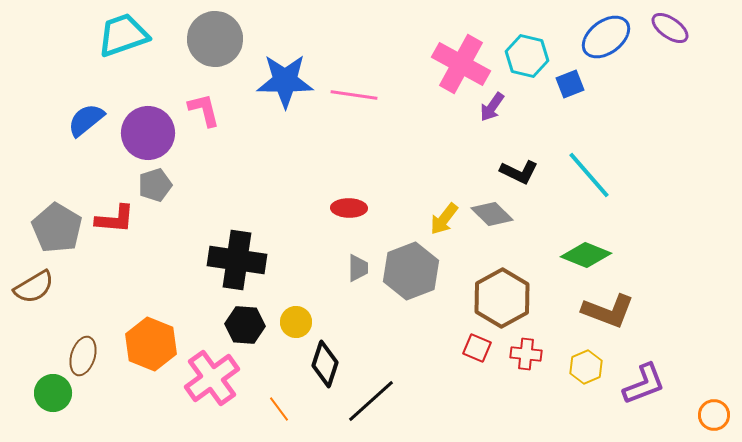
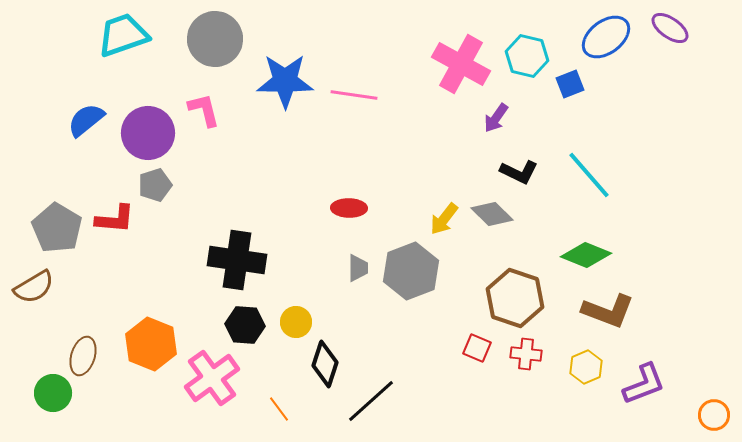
purple arrow at (492, 107): moved 4 px right, 11 px down
brown hexagon at (502, 298): moved 13 px right; rotated 12 degrees counterclockwise
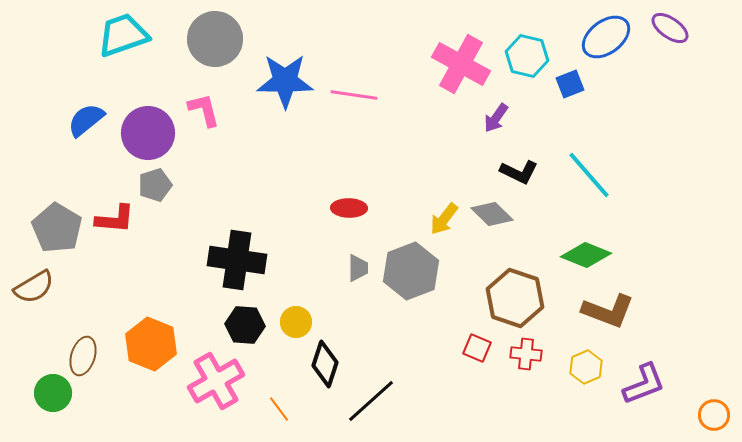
pink cross at (212, 378): moved 4 px right, 3 px down; rotated 6 degrees clockwise
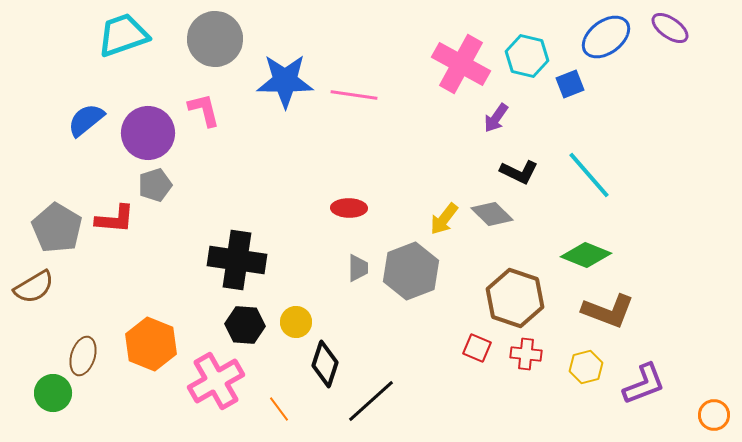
yellow hexagon at (586, 367): rotated 8 degrees clockwise
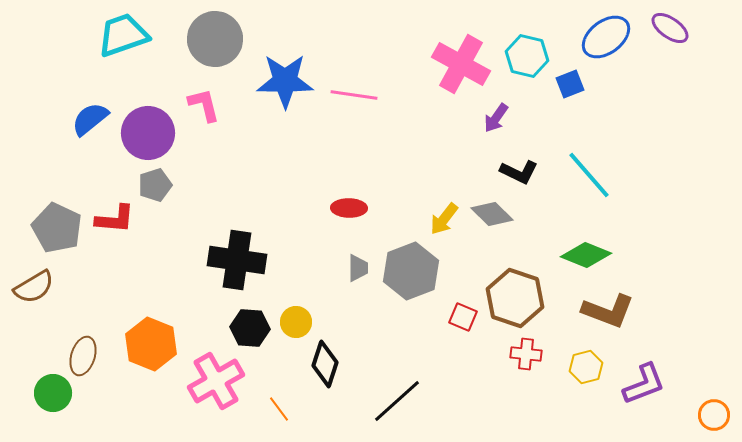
pink L-shape at (204, 110): moved 5 px up
blue semicircle at (86, 120): moved 4 px right, 1 px up
gray pentagon at (57, 228): rotated 6 degrees counterclockwise
black hexagon at (245, 325): moved 5 px right, 3 px down
red square at (477, 348): moved 14 px left, 31 px up
black line at (371, 401): moved 26 px right
